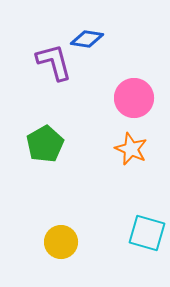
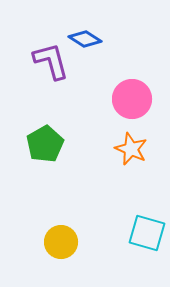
blue diamond: moved 2 px left; rotated 24 degrees clockwise
purple L-shape: moved 3 px left, 1 px up
pink circle: moved 2 px left, 1 px down
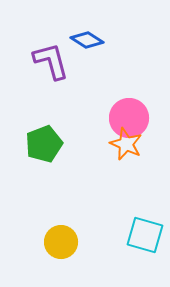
blue diamond: moved 2 px right, 1 px down
pink circle: moved 3 px left, 19 px down
green pentagon: moved 1 px left; rotated 9 degrees clockwise
orange star: moved 5 px left, 5 px up
cyan square: moved 2 px left, 2 px down
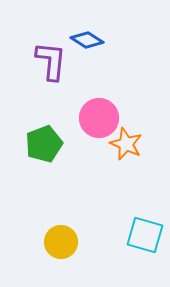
purple L-shape: rotated 21 degrees clockwise
pink circle: moved 30 px left
